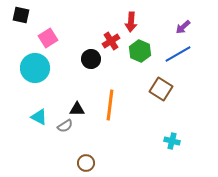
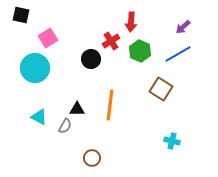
gray semicircle: rotated 28 degrees counterclockwise
brown circle: moved 6 px right, 5 px up
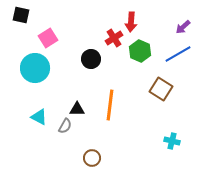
red cross: moved 3 px right, 3 px up
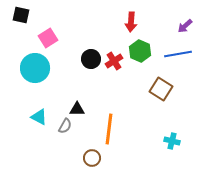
purple arrow: moved 2 px right, 1 px up
red cross: moved 23 px down
blue line: rotated 20 degrees clockwise
orange line: moved 1 px left, 24 px down
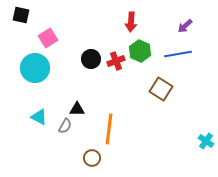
red cross: moved 2 px right; rotated 12 degrees clockwise
cyan cross: moved 34 px right; rotated 21 degrees clockwise
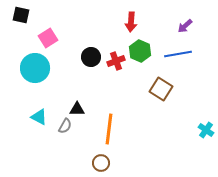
black circle: moved 2 px up
cyan cross: moved 11 px up
brown circle: moved 9 px right, 5 px down
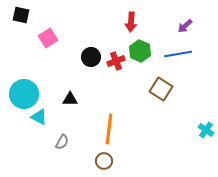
cyan circle: moved 11 px left, 26 px down
black triangle: moved 7 px left, 10 px up
gray semicircle: moved 3 px left, 16 px down
brown circle: moved 3 px right, 2 px up
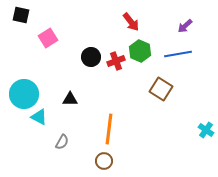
red arrow: rotated 42 degrees counterclockwise
